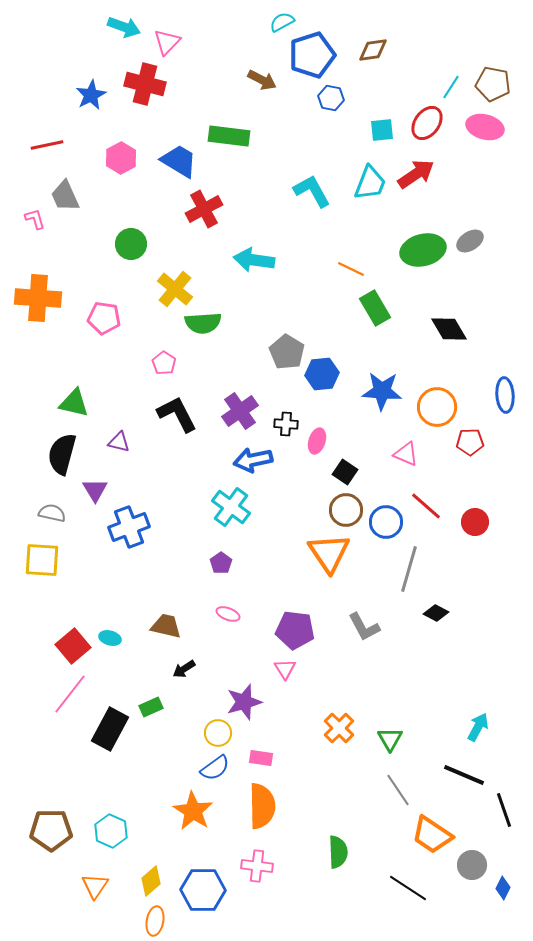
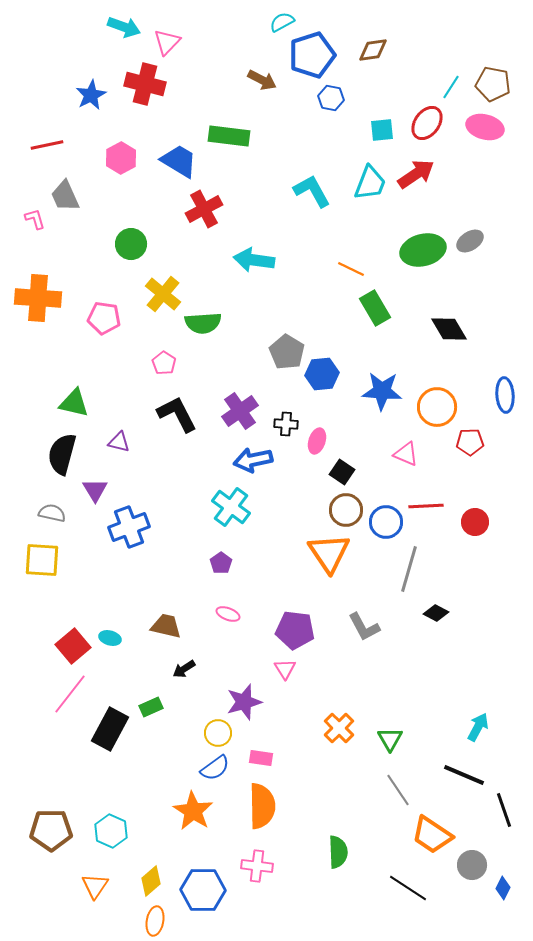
yellow cross at (175, 289): moved 12 px left, 5 px down
black square at (345, 472): moved 3 px left
red line at (426, 506): rotated 44 degrees counterclockwise
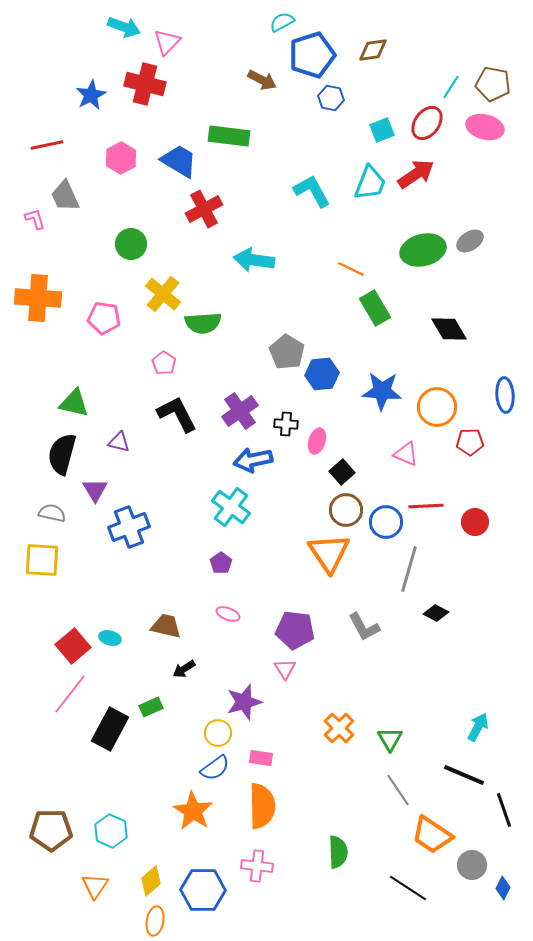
cyan square at (382, 130): rotated 15 degrees counterclockwise
black square at (342, 472): rotated 15 degrees clockwise
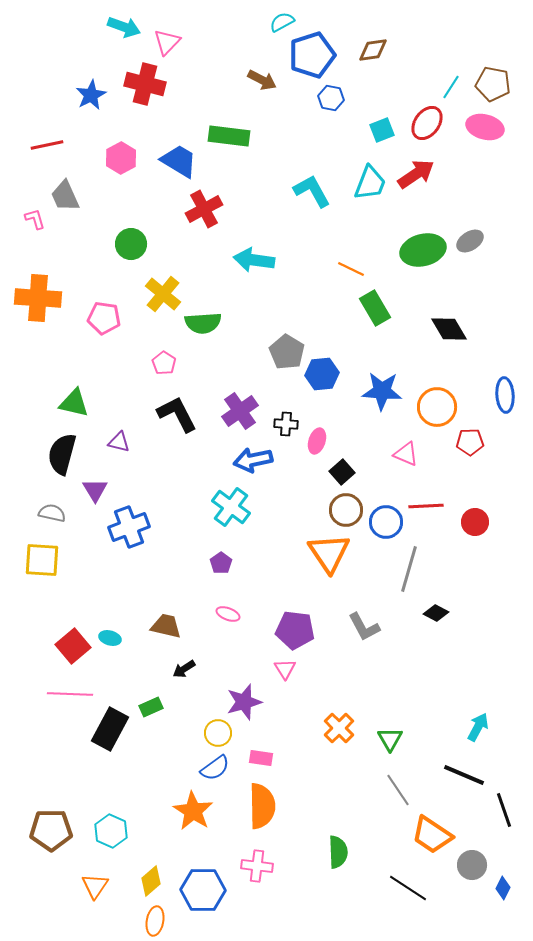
pink line at (70, 694): rotated 54 degrees clockwise
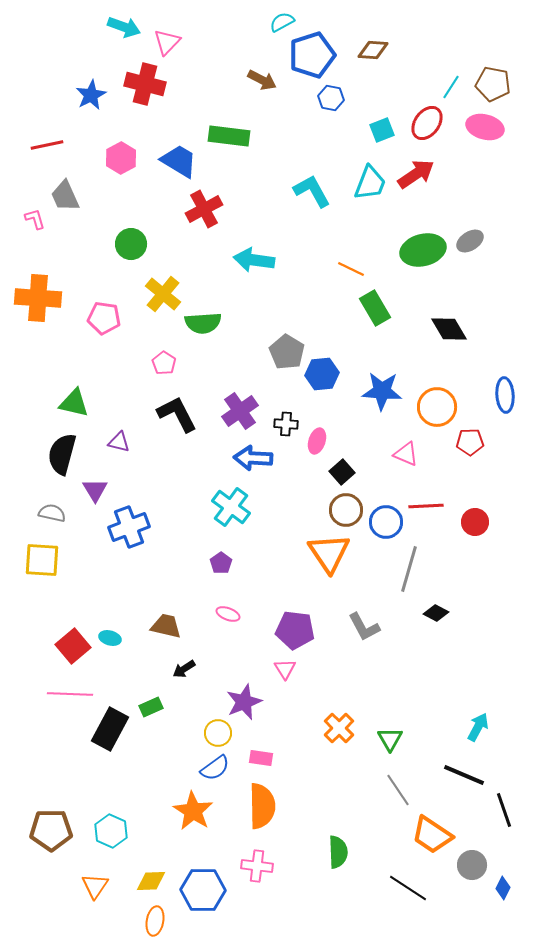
brown diamond at (373, 50): rotated 12 degrees clockwise
blue arrow at (253, 460): moved 2 px up; rotated 15 degrees clockwise
purple star at (244, 702): rotated 6 degrees counterclockwise
yellow diamond at (151, 881): rotated 40 degrees clockwise
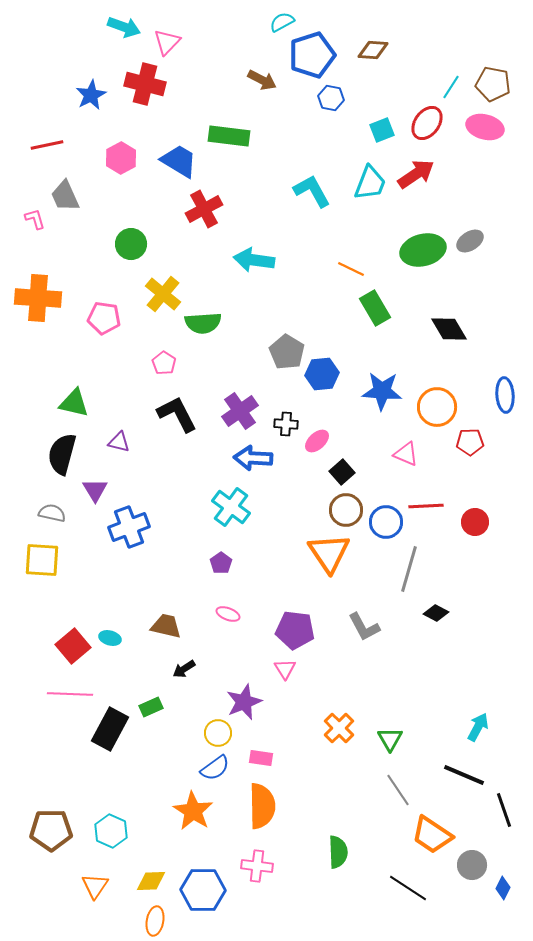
pink ellipse at (317, 441): rotated 30 degrees clockwise
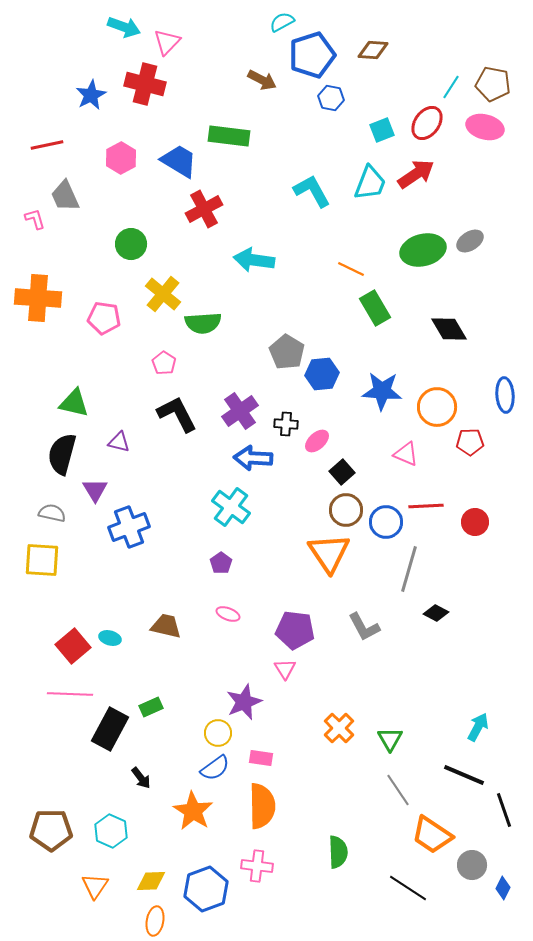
black arrow at (184, 669): moved 43 px left, 109 px down; rotated 95 degrees counterclockwise
blue hexagon at (203, 890): moved 3 px right, 1 px up; rotated 21 degrees counterclockwise
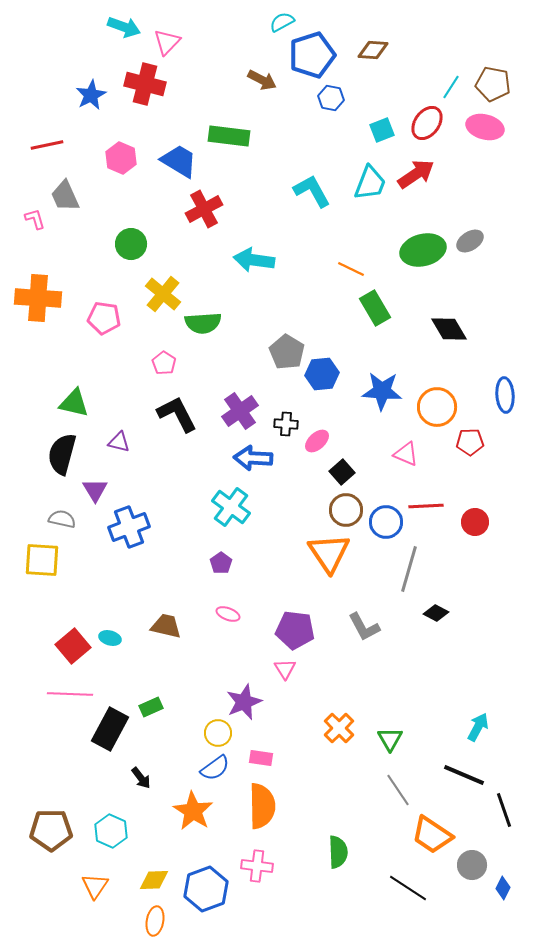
pink hexagon at (121, 158): rotated 8 degrees counterclockwise
gray semicircle at (52, 513): moved 10 px right, 6 px down
yellow diamond at (151, 881): moved 3 px right, 1 px up
